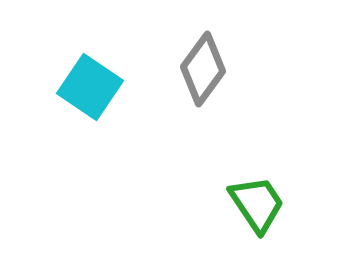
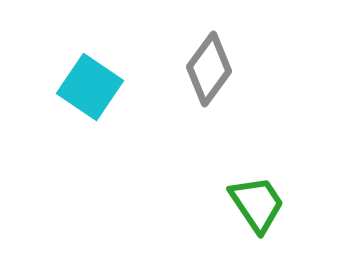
gray diamond: moved 6 px right
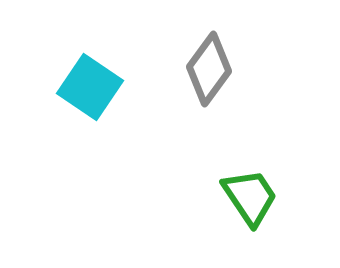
green trapezoid: moved 7 px left, 7 px up
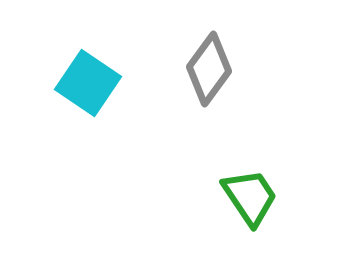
cyan square: moved 2 px left, 4 px up
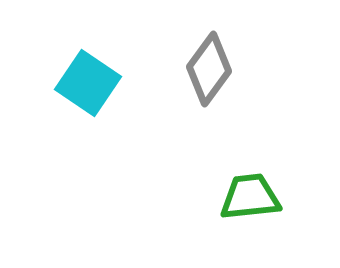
green trapezoid: rotated 62 degrees counterclockwise
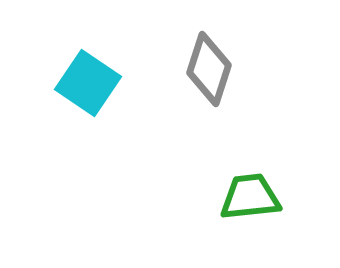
gray diamond: rotated 18 degrees counterclockwise
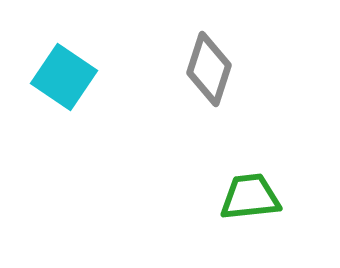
cyan square: moved 24 px left, 6 px up
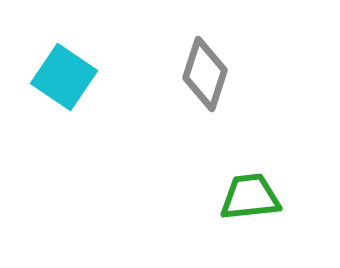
gray diamond: moved 4 px left, 5 px down
